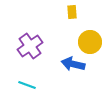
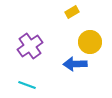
yellow rectangle: rotated 64 degrees clockwise
blue arrow: moved 2 px right; rotated 15 degrees counterclockwise
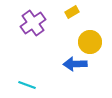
purple cross: moved 3 px right, 23 px up
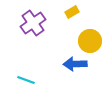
yellow circle: moved 1 px up
cyan line: moved 1 px left, 5 px up
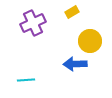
purple cross: rotated 10 degrees clockwise
cyan line: rotated 24 degrees counterclockwise
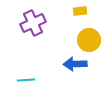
yellow rectangle: moved 8 px right, 1 px up; rotated 24 degrees clockwise
yellow circle: moved 1 px left, 1 px up
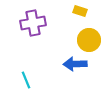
yellow rectangle: rotated 24 degrees clockwise
purple cross: rotated 15 degrees clockwise
cyan line: rotated 72 degrees clockwise
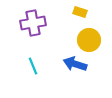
yellow rectangle: moved 1 px down
blue arrow: rotated 20 degrees clockwise
cyan line: moved 7 px right, 14 px up
